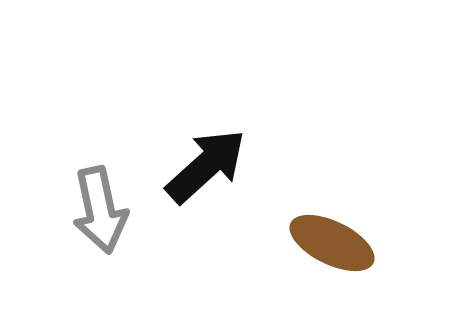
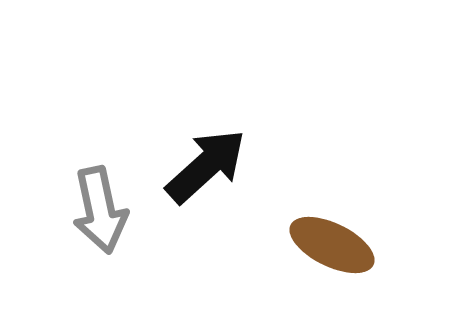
brown ellipse: moved 2 px down
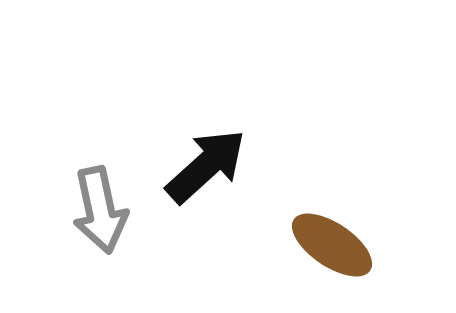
brown ellipse: rotated 8 degrees clockwise
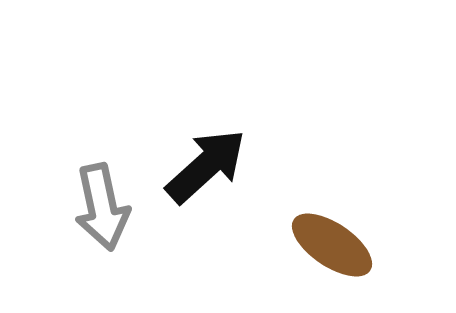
gray arrow: moved 2 px right, 3 px up
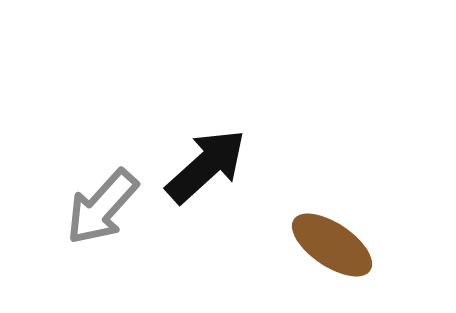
gray arrow: rotated 54 degrees clockwise
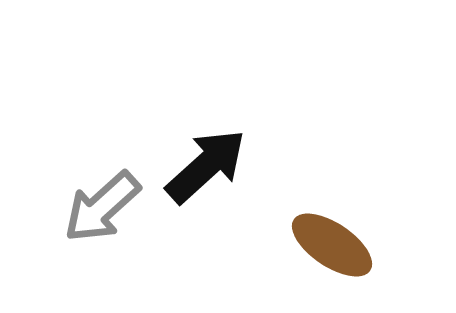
gray arrow: rotated 6 degrees clockwise
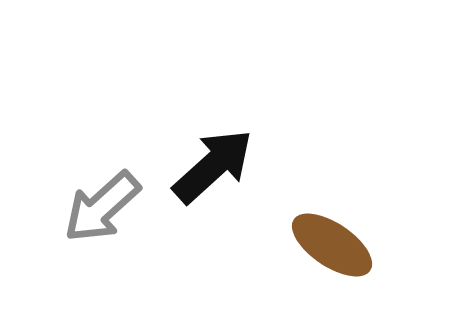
black arrow: moved 7 px right
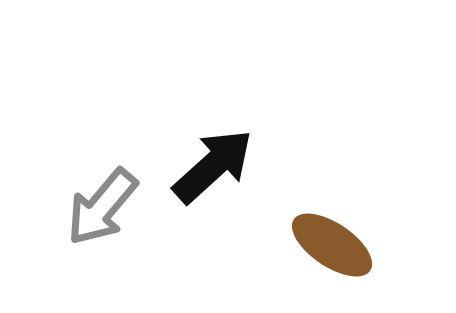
gray arrow: rotated 8 degrees counterclockwise
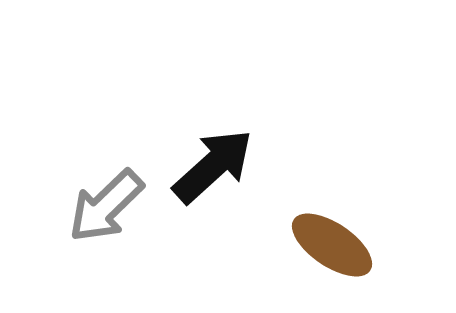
gray arrow: moved 4 px right, 1 px up; rotated 6 degrees clockwise
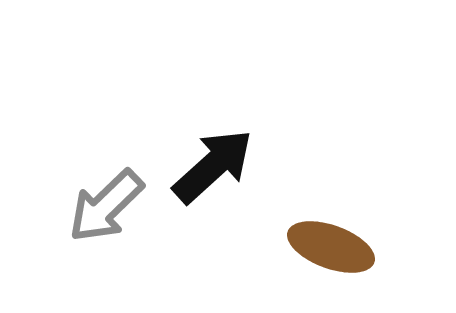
brown ellipse: moved 1 px left, 2 px down; rotated 14 degrees counterclockwise
